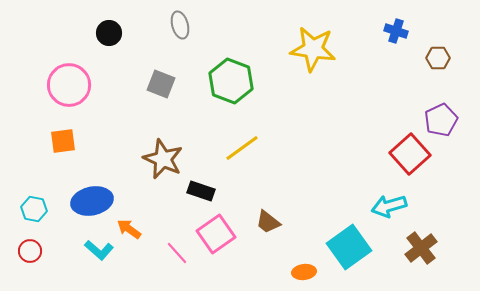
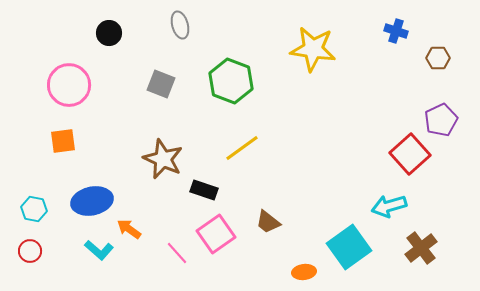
black rectangle: moved 3 px right, 1 px up
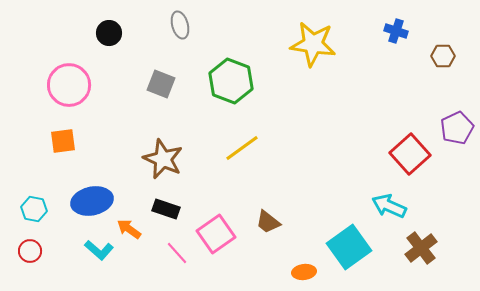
yellow star: moved 5 px up
brown hexagon: moved 5 px right, 2 px up
purple pentagon: moved 16 px right, 8 px down
black rectangle: moved 38 px left, 19 px down
cyan arrow: rotated 40 degrees clockwise
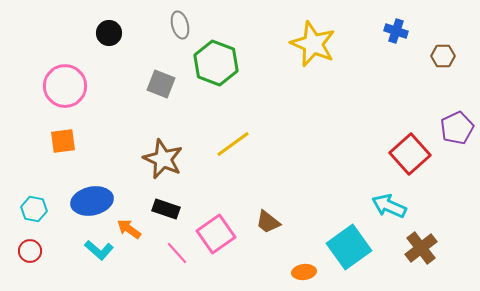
yellow star: rotated 15 degrees clockwise
green hexagon: moved 15 px left, 18 px up
pink circle: moved 4 px left, 1 px down
yellow line: moved 9 px left, 4 px up
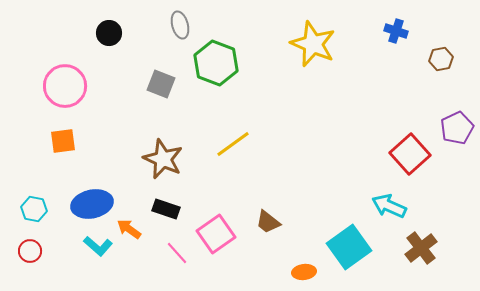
brown hexagon: moved 2 px left, 3 px down; rotated 10 degrees counterclockwise
blue ellipse: moved 3 px down
cyan L-shape: moved 1 px left, 4 px up
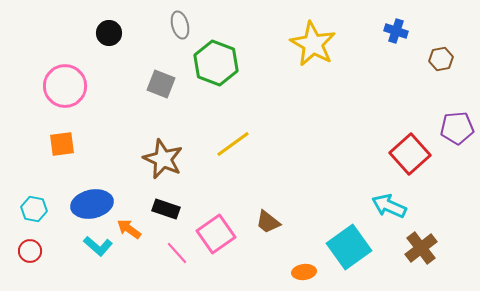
yellow star: rotated 6 degrees clockwise
purple pentagon: rotated 20 degrees clockwise
orange square: moved 1 px left, 3 px down
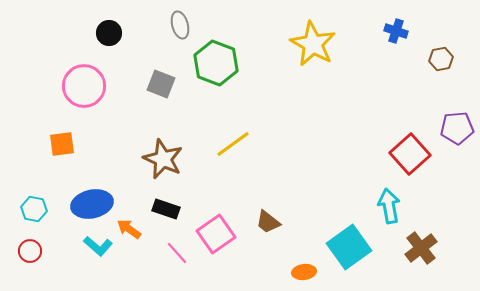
pink circle: moved 19 px right
cyan arrow: rotated 56 degrees clockwise
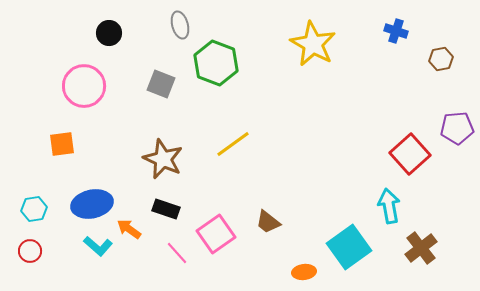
cyan hexagon: rotated 20 degrees counterclockwise
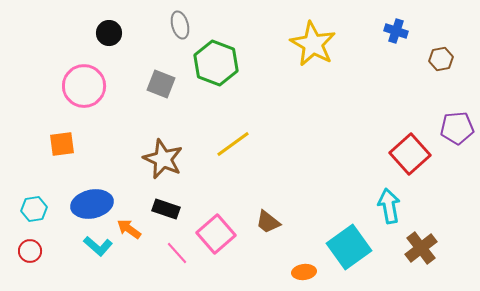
pink square: rotated 6 degrees counterclockwise
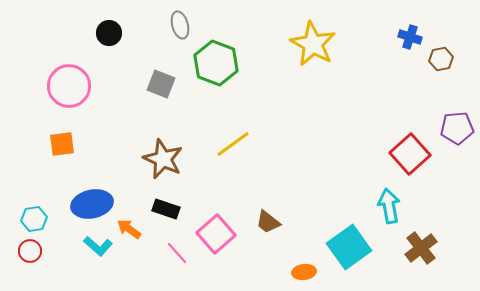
blue cross: moved 14 px right, 6 px down
pink circle: moved 15 px left
cyan hexagon: moved 10 px down
